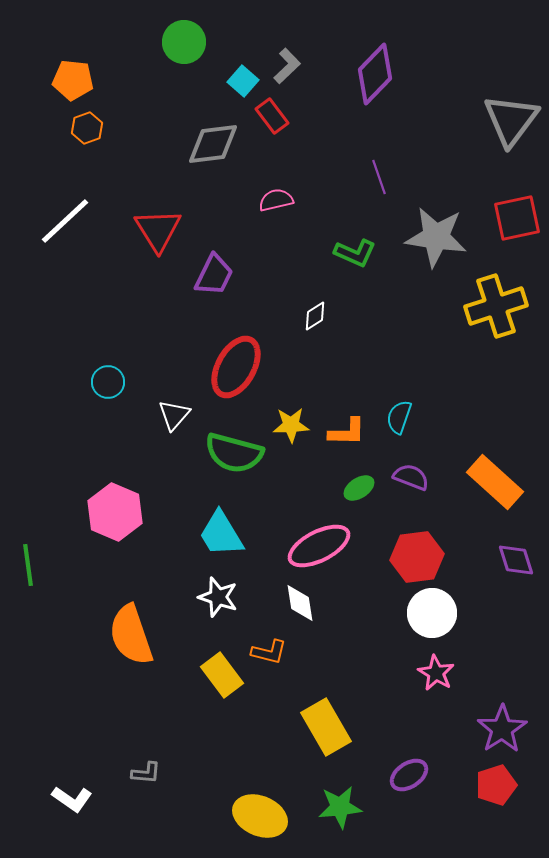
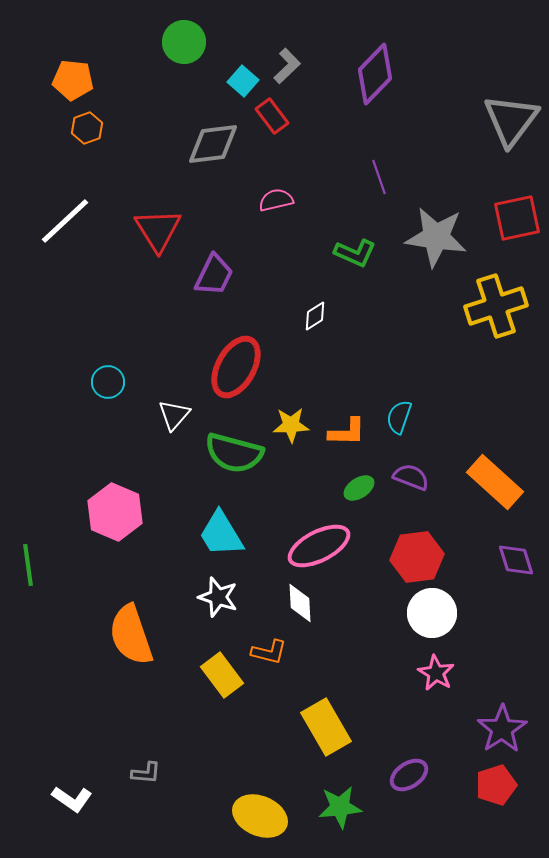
white diamond at (300, 603): rotated 6 degrees clockwise
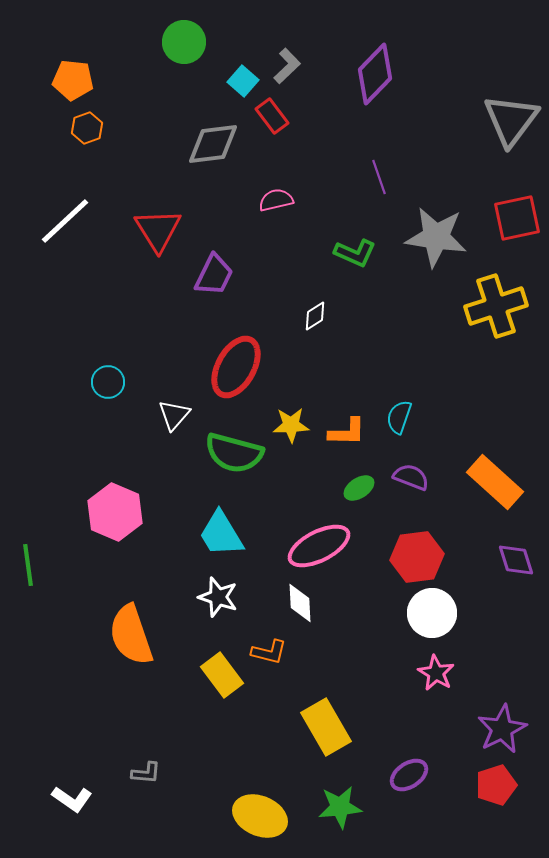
purple star at (502, 729): rotated 6 degrees clockwise
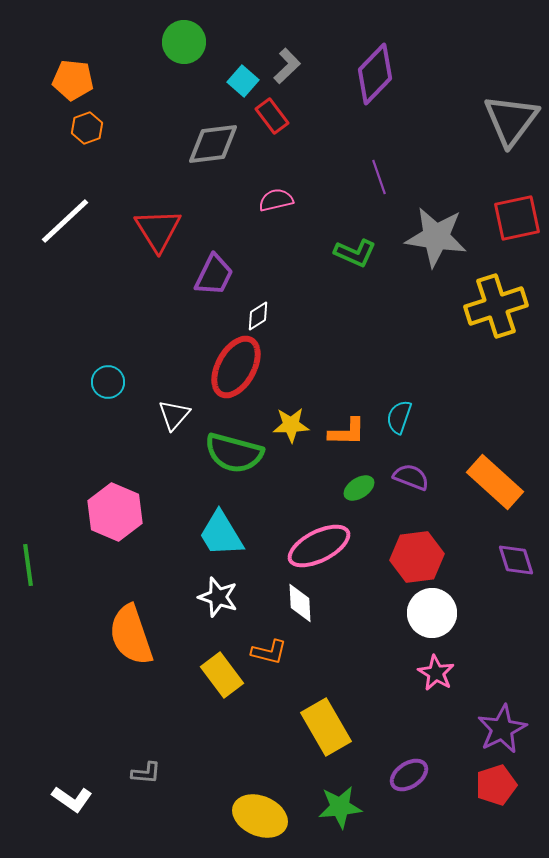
white diamond at (315, 316): moved 57 px left
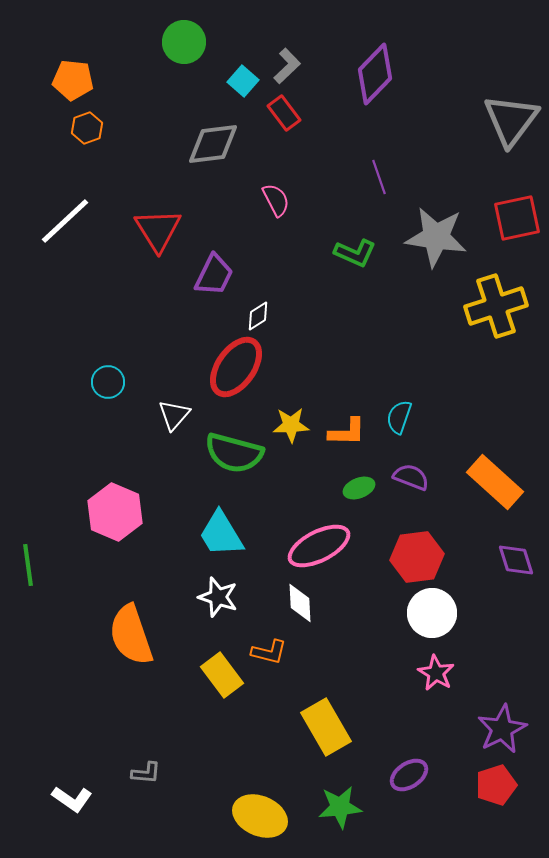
red rectangle at (272, 116): moved 12 px right, 3 px up
pink semicircle at (276, 200): rotated 76 degrees clockwise
red ellipse at (236, 367): rotated 6 degrees clockwise
green ellipse at (359, 488): rotated 12 degrees clockwise
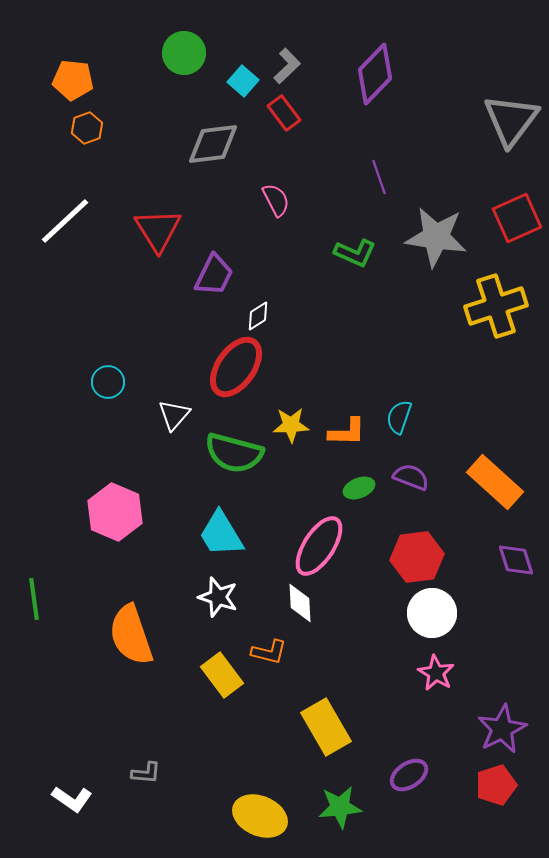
green circle at (184, 42): moved 11 px down
red square at (517, 218): rotated 12 degrees counterclockwise
pink ellipse at (319, 546): rotated 30 degrees counterclockwise
green line at (28, 565): moved 6 px right, 34 px down
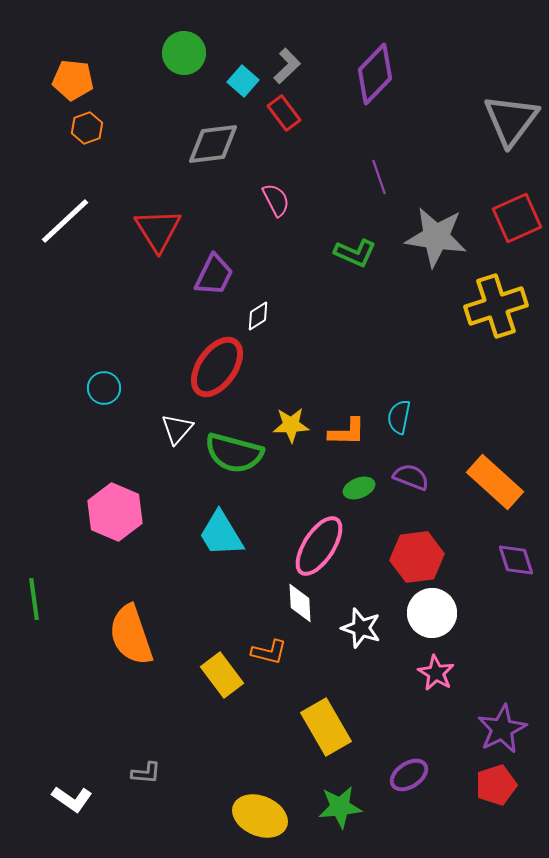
red ellipse at (236, 367): moved 19 px left
cyan circle at (108, 382): moved 4 px left, 6 px down
white triangle at (174, 415): moved 3 px right, 14 px down
cyan semicircle at (399, 417): rotated 8 degrees counterclockwise
white star at (218, 597): moved 143 px right, 31 px down
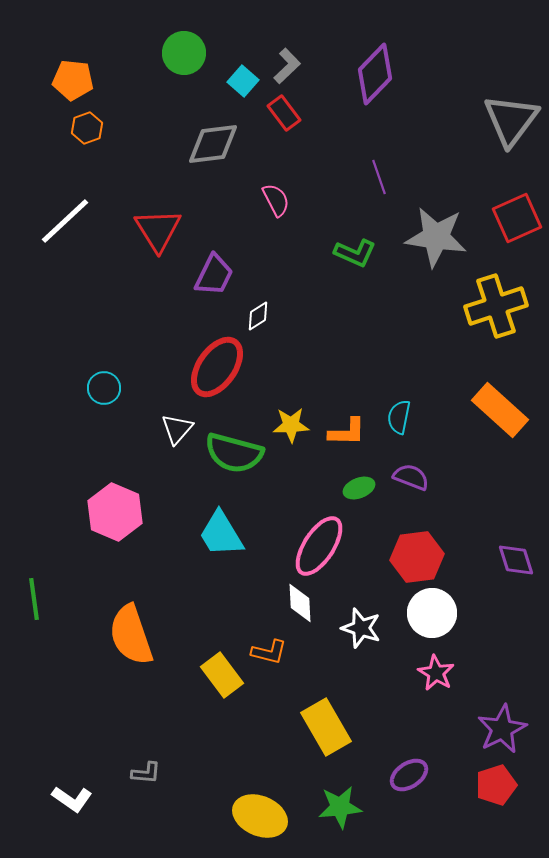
orange rectangle at (495, 482): moved 5 px right, 72 px up
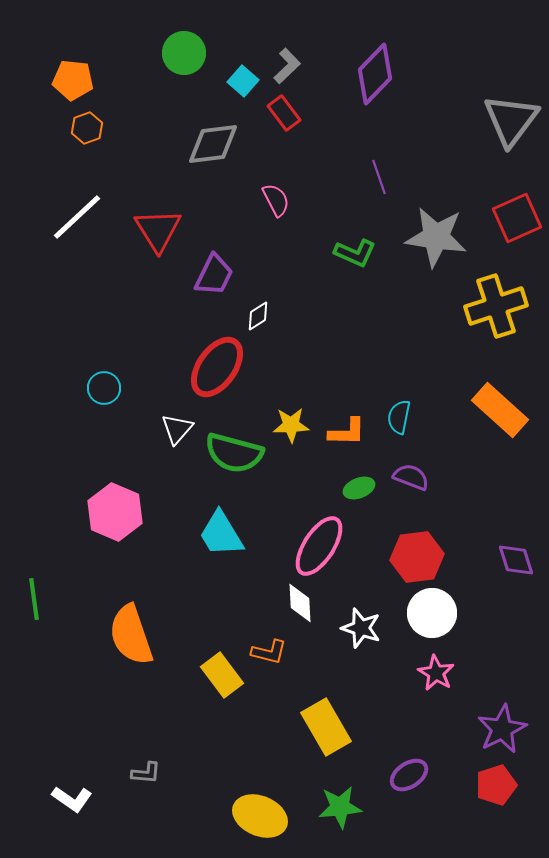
white line at (65, 221): moved 12 px right, 4 px up
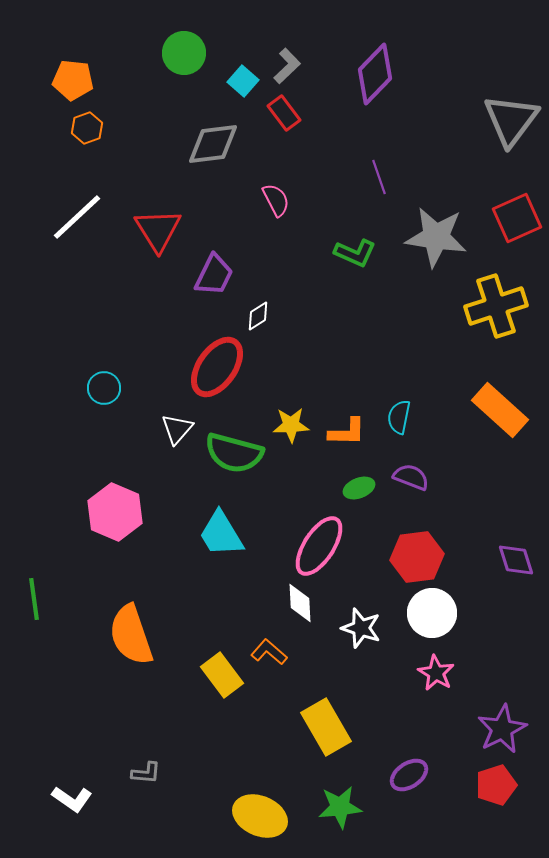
orange L-shape at (269, 652): rotated 153 degrees counterclockwise
